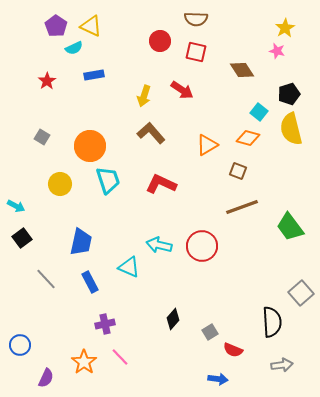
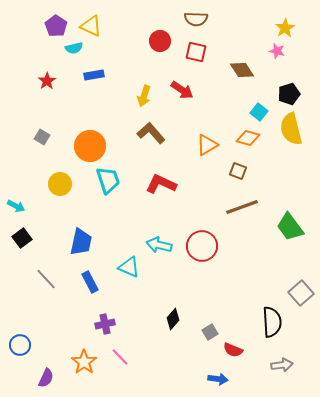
cyan semicircle at (74, 48): rotated 12 degrees clockwise
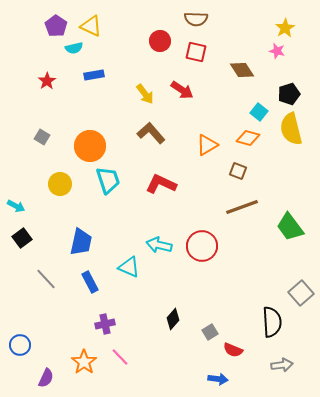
yellow arrow at (144, 96): moved 1 px right, 2 px up; rotated 55 degrees counterclockwise
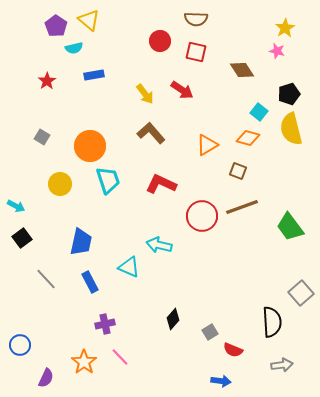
yellow triangle at (91, 26): moved 2 px left, 6 px up; rotated 15 degrees clockwise
red circle at (202, 246): moved 30 px up
blue arrow at (218, 379): moved 3 px right, 2 px down
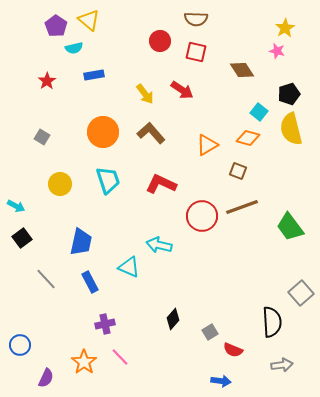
orange circle at (90, 146): moved 13 px right, 14 px up
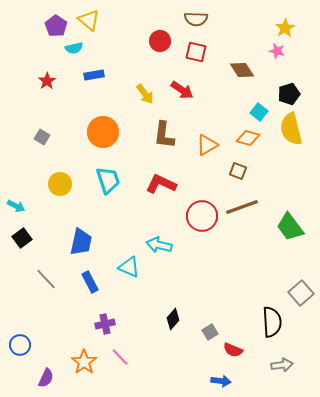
brown L-shape at (151, 133): moved 13 px right, 2 px down; rotated 132 degrees counterclockwise
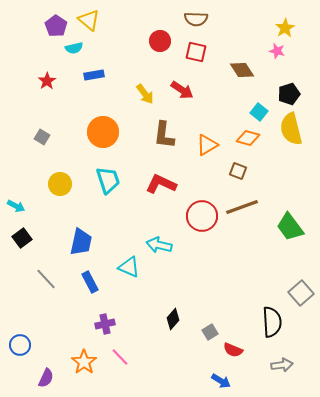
blue arrow at (221, 381): rotated 24 degrees clockwise
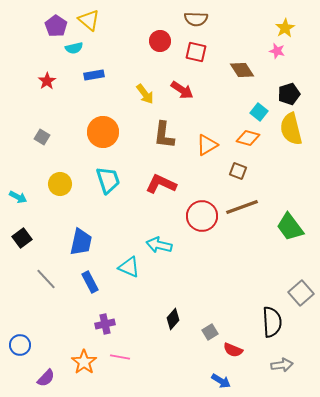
cyan arrow at (16, 206): moved 2 px right, 9 px up
pink line at (120, 357): rotated 36 degrees counterclockwise
purple semicircle at (46, 378): rotated 18 degrees clockwise
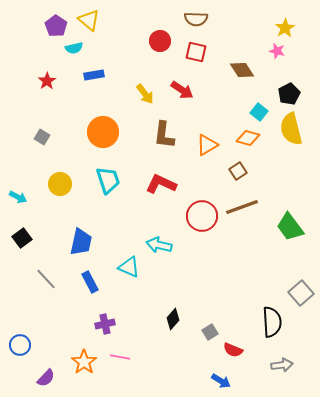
black pentagon at (289, 94): rotated 10 degrees counterclockwise
brown square at (238, 171): rotated 36 degrees clockwise
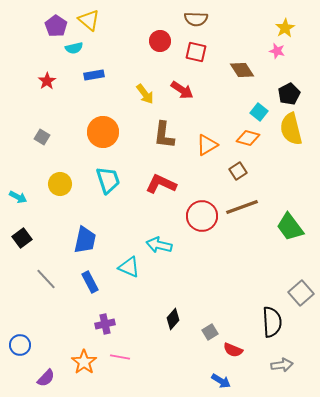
blue trapezoid at (81, 242): moved 4 px right, 2 px up
